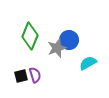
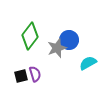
green diamond: rotated 16 degrees clockwise
purple semicircle: moved 1 px up
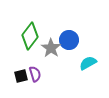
gray star: moved 6 px left; rotated 18 degrees counterclockwise
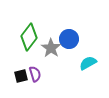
green diamond: moved 1 px left, 1 px down
blue circle: moved 1 px up
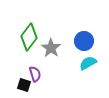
blue circle: moved 15 px right, 2 px down
black square: moved 3 px right, 9 px down; rotated 32 degrees clockwise
